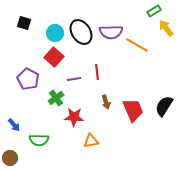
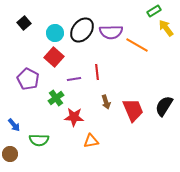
black square: rotated 32 degrees clockwise
black ellipse: moved 1 px right, 2 px up; rotated 70 degrees clockwise
brown circle: moved 4 px up
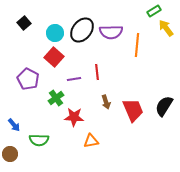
orange line: rotated 65 degrees clockwise
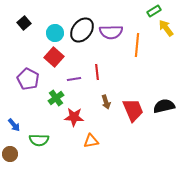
black semicircle: rotated 45 degrees clockwise
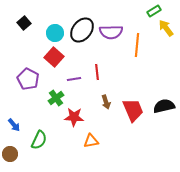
green semicircle: rotated 66 degrees counterclockwise
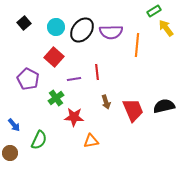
cyan circle: moved 1 px right, 6 px up
brown circle: moved 1 px up
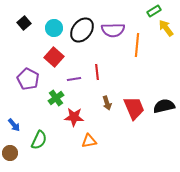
cyan circle: moved 2 px left, 1 px down
purple semicircle: moved 2 px right, 2 px up
brown arrow: moved 1 px right, 1 px down
red trapezoid: moved 1 px right, 2 px up
orange triangle: moved 2 px left
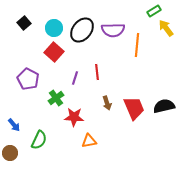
red square: moved 5 px up
purple line: moved 1 px right, 1 px up; rotated 64 degrees counterclockwise
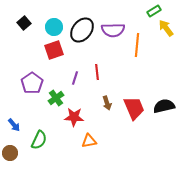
cyan circle: moved 1 px up
red square: moved 2 px up; rotated 30 degrees clockwise
purple pentagon: moved 4 px right, 4 px down; rotated 10 degrees clockwise
